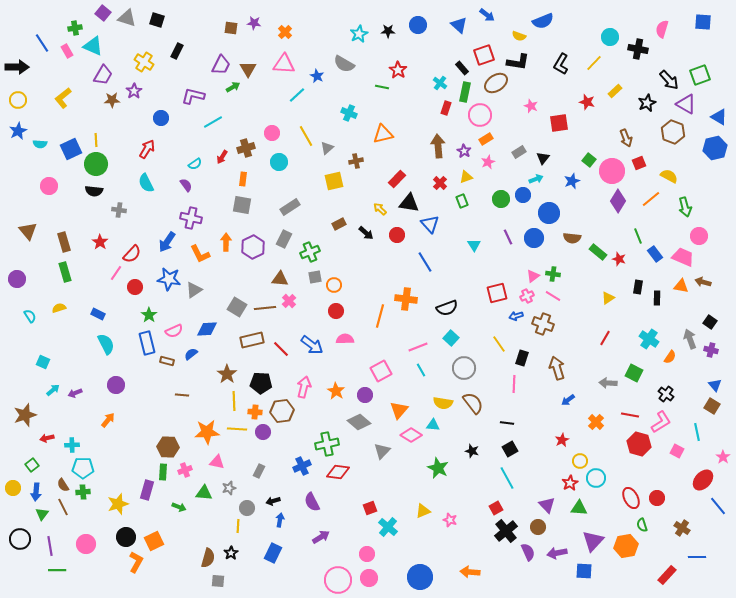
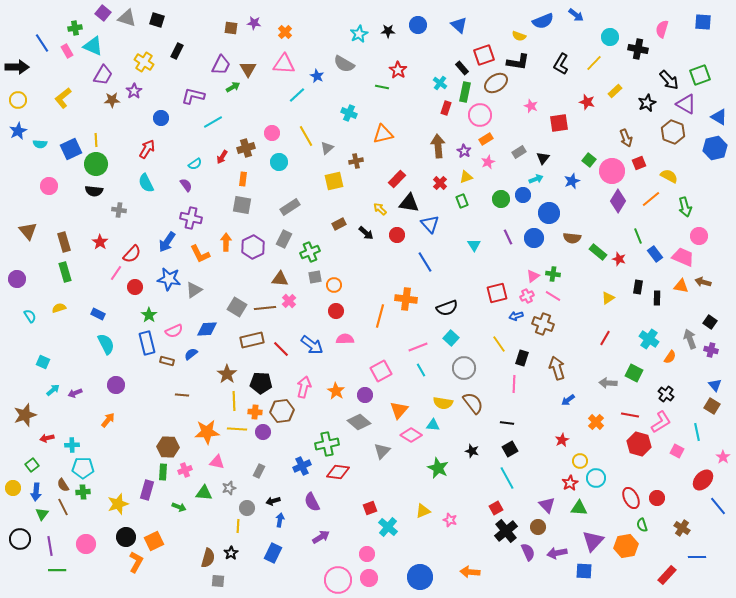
blue arrow at (487, 15): moved 89 px right
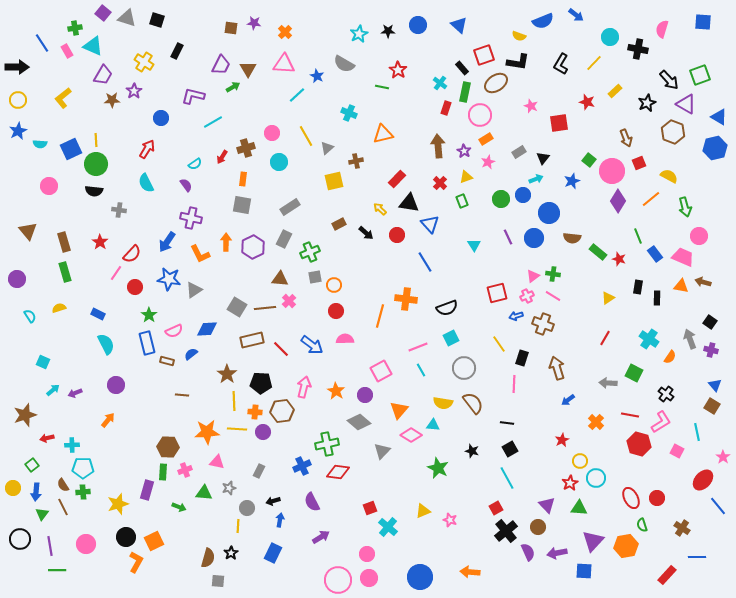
cyan square at (451, 338): rotated 21 degrees clockwise
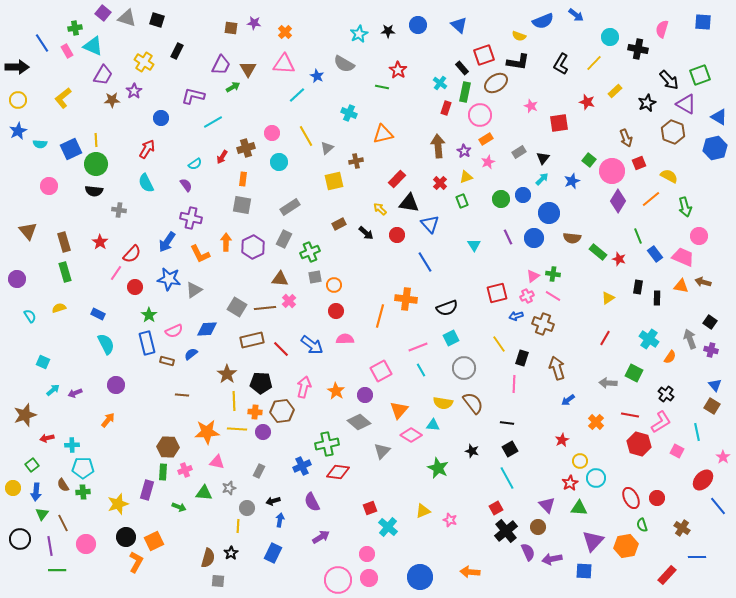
cyan arrow at (536, 179): moved 6 px right; rotated 24 degrees counterclockwise
brown line at (63, 507): moved 16 px down
purple arrow at (557, 553): moved 5 px left, 6 px down
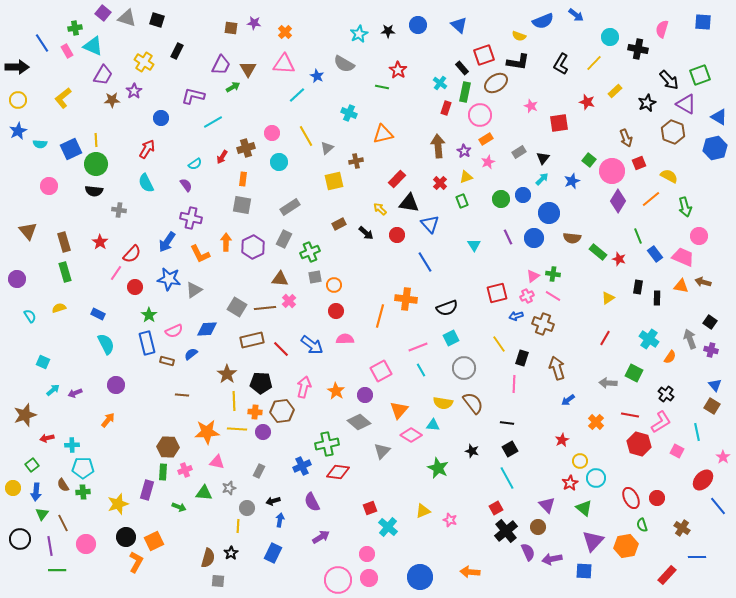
green triangle at (579, 508): moved 5 px right; rotated 36 degrees clockwise
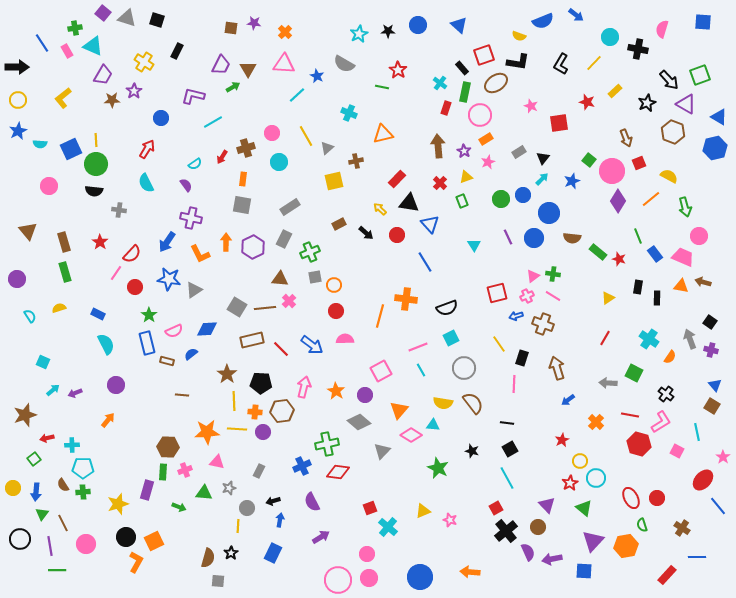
green square at (32, 465): moved 2 px right, 6 px up
